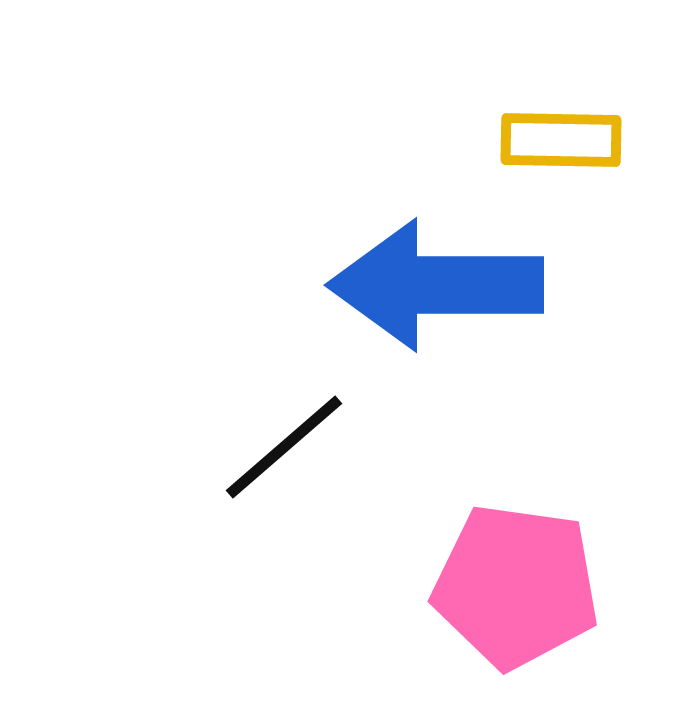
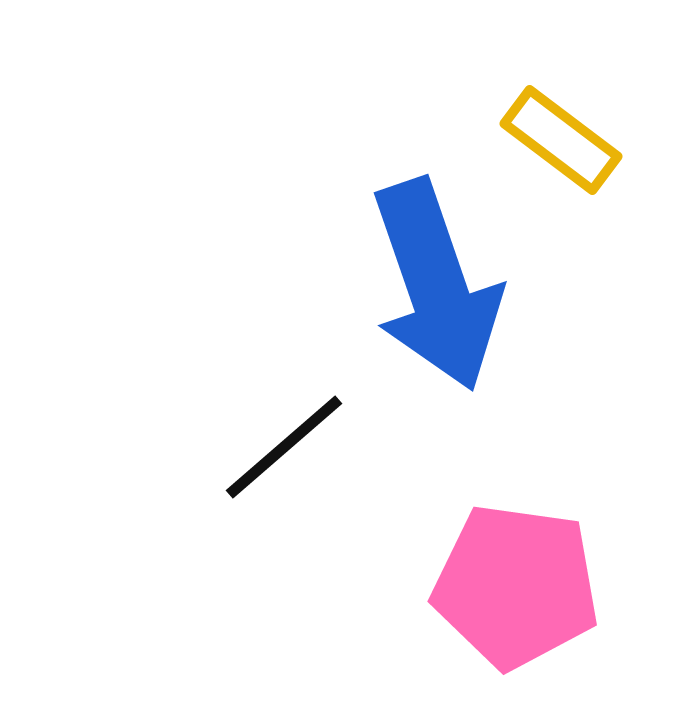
yellow rectangle: rotated 36 degrees clockwise
blue arrow: rotated 109 degrees counterclockwise
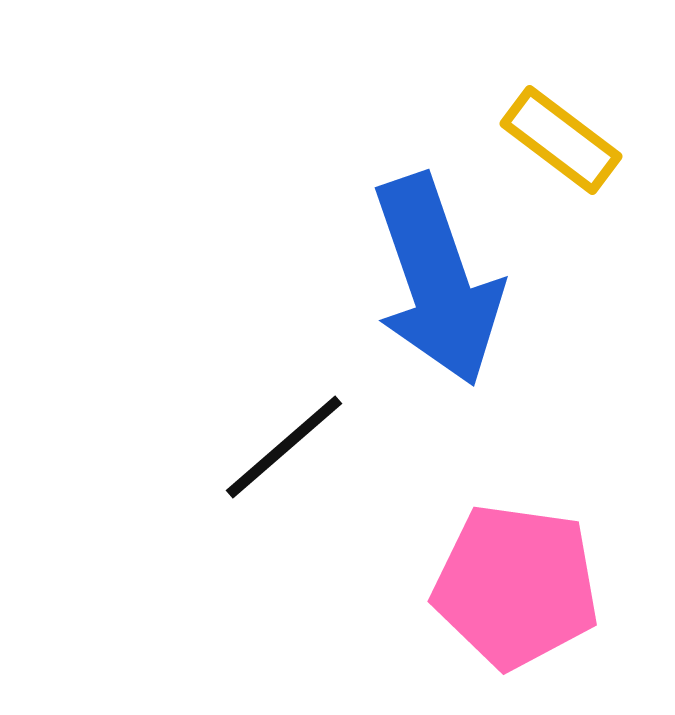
blue arrow: moved 1 px right, 5 px up
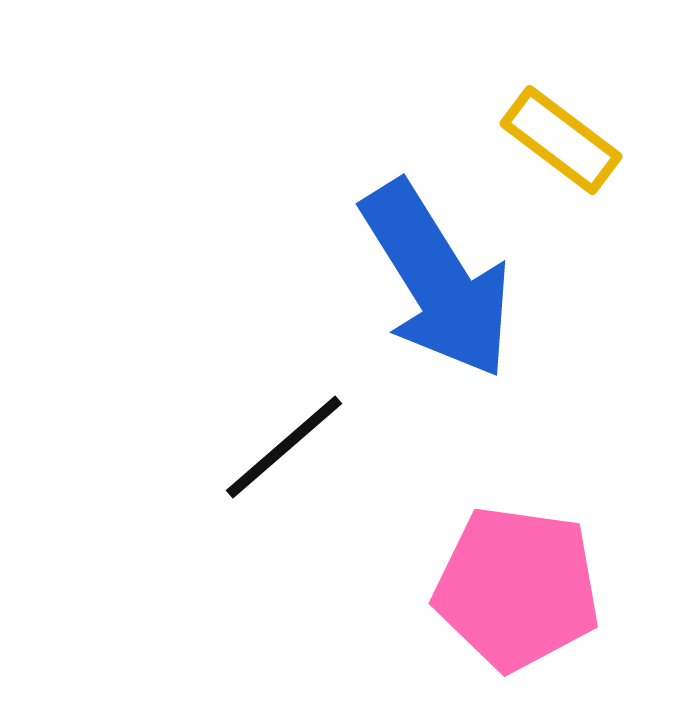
blue arrow: rotated 13 degrees counterclockwise
pink pentagon: moved 1 px right, 2 px down
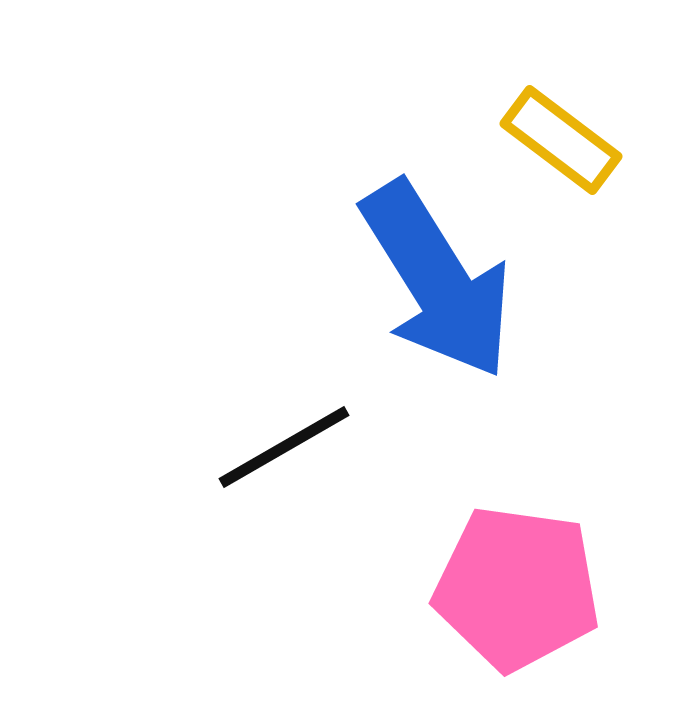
black line: rotated 11 degrees clockwise
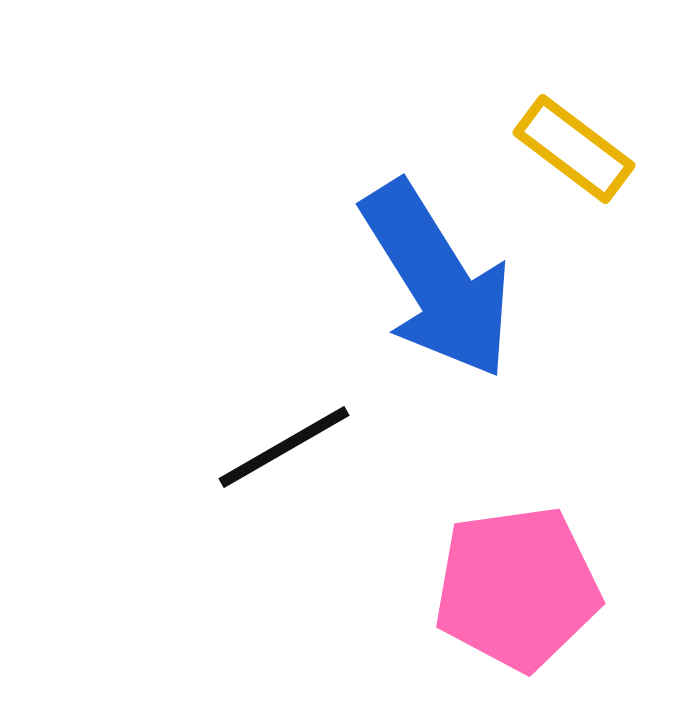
yellow rectangle: moved 13 px right, 9 px down
pink pentagon: rotated 16 degrees counterclockwise
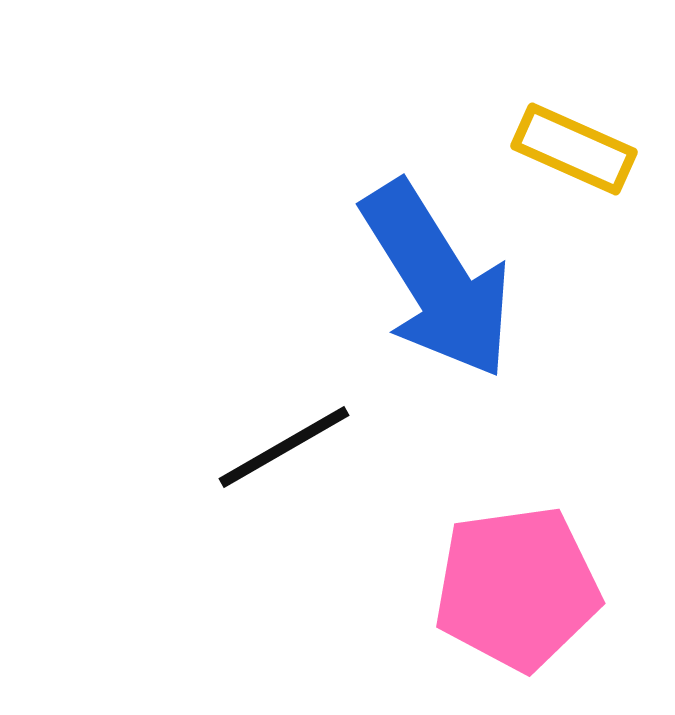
yellow rectangle: rotated 13 degrees counterclockwise
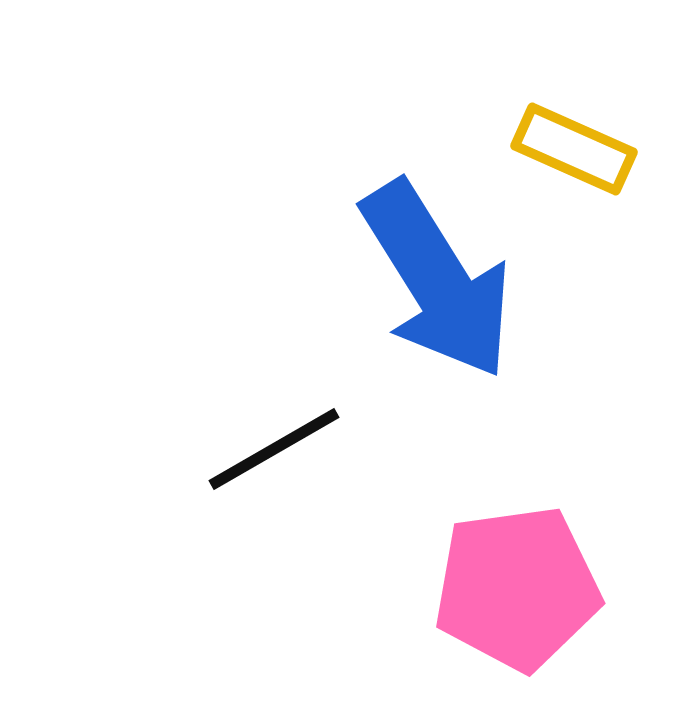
black line: moved 10 px left, 2 px down
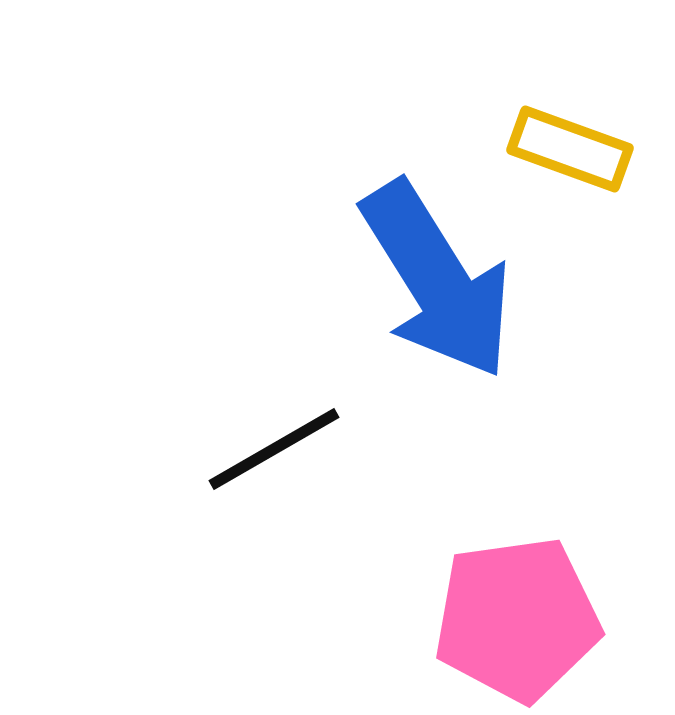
yellow rectangle: moved 4 px left; rotated 4 degrees counterclockwise
pink pentagon: moved 31 px down
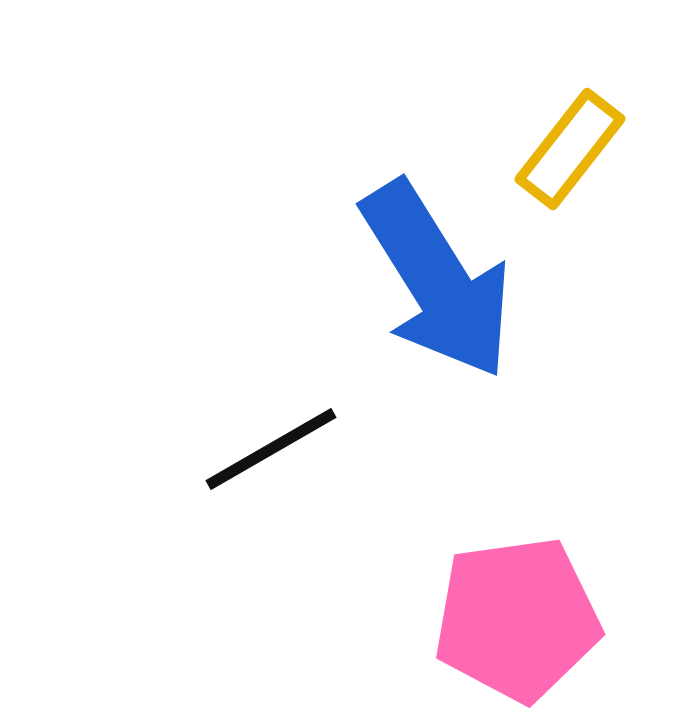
yellow rectangle: rotated 72 degrees counterclockwise
black line: moved 3 px left
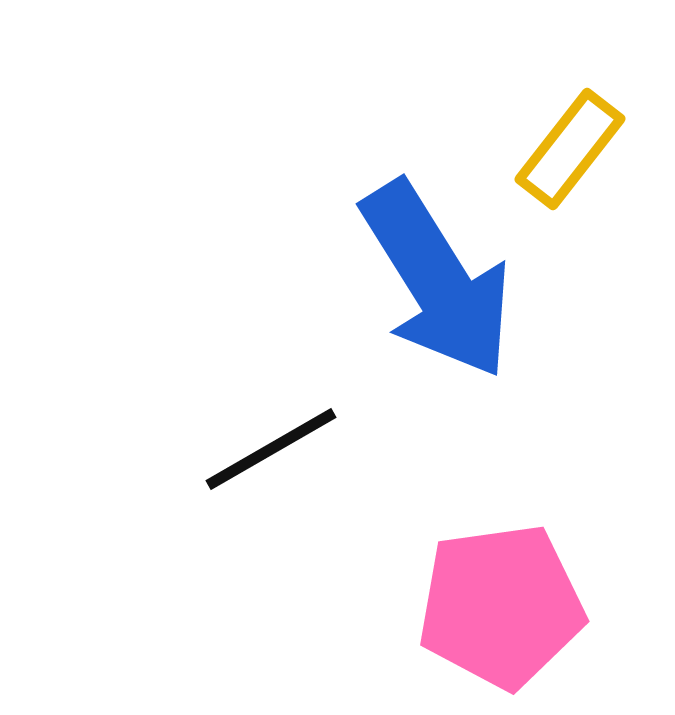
pink pentagon: moved 16 px left, 13 px up
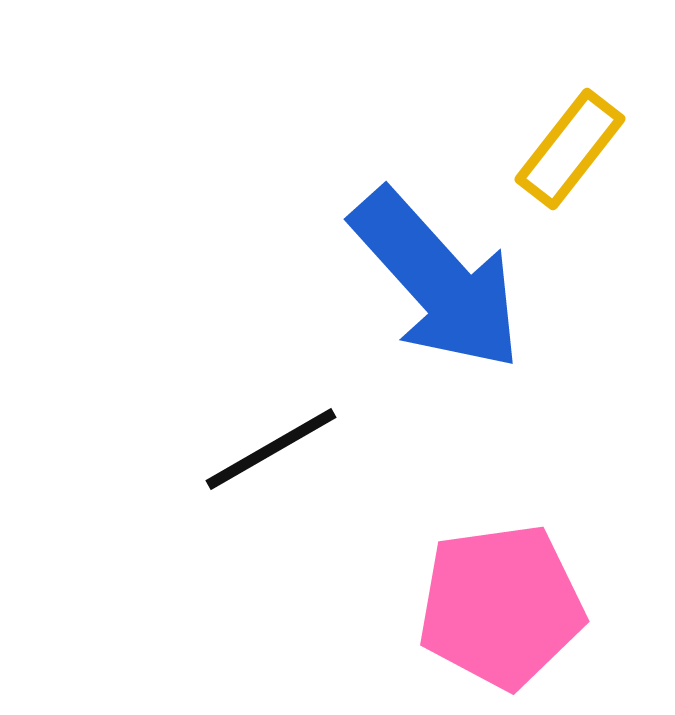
blue arrow: rotated 10 degrees counterclockwise
